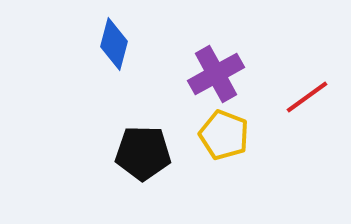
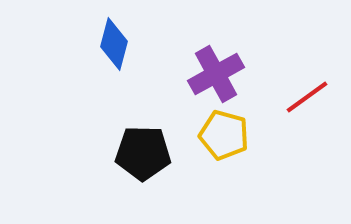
yellow pentagon: rotated 6 degrees counterclockwise
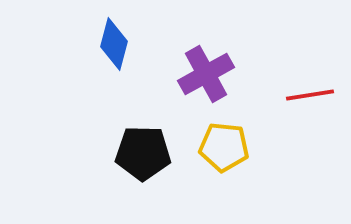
purple cross: moved 10 px left
red line: moved 3 px right, 2 px up; rotated 27 degrees clockwise
yellow pentagon: moved 12 px down; rotated 9 degrees counterclockwise
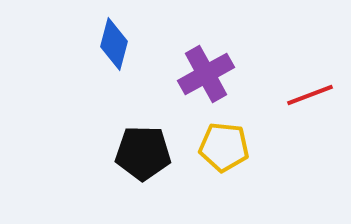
red line: rotated 12 degrees counterclockwise
